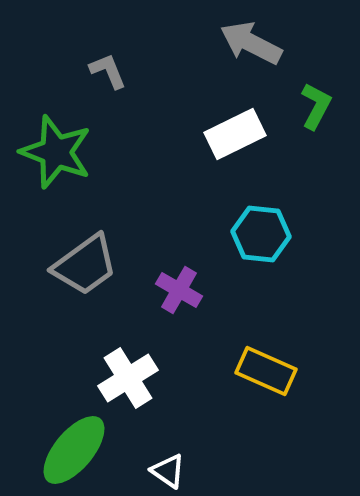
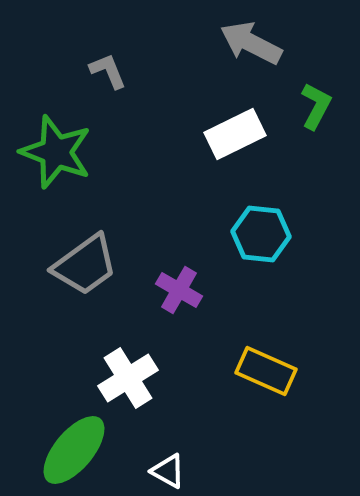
white triangle: rotated 6 degrees counterclockwise
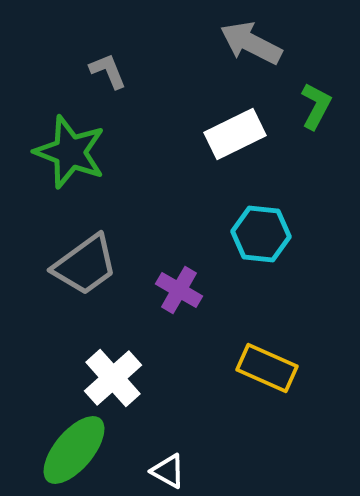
green star: moved 14 px right
yellow rectangle: moved 1 px right, 3 px up
white cross: moved 15 px left; rotated 10 degrees counterclockwise
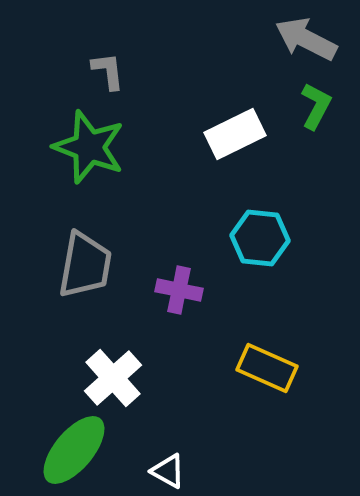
gray arrow: moved 55 px right, 4 px up
gray L-shape: rotated 15 degrees clockwise
green star: moved 19 px right, 5 px up
cyan hexagon: moved 1 px left, 4 px down
gray trapezoid: rotated 44 degrees counterclockwise
purple cross: rotated 18 degrees counterclockwise
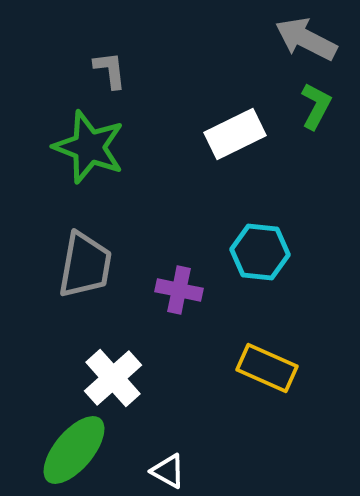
gray L-shape: moved 2 px right, 1 px up
cyan hexagon: moved 14 px down
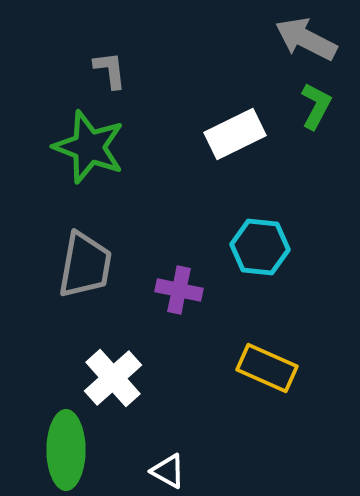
cyan hexagon: moved 5 px up
green ellipse: moved 8 px left; rotated 40 degrees counterclockwise
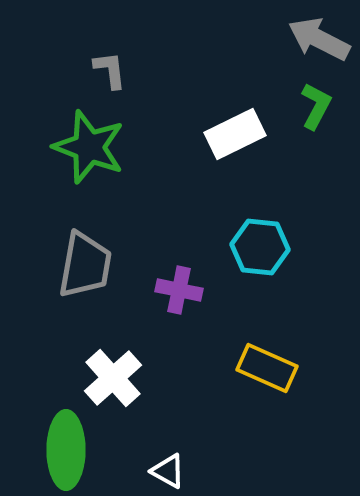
gray arrow: moved 13 px right
